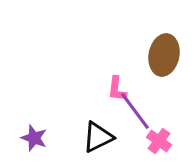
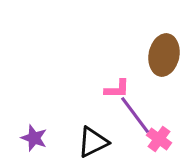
pink L-shape: rotated 96 degrees counterclockwise
purple line: moved 4 px down
black triangle: moved 5 px left, 5 px down
pink cross: moved 2 px up
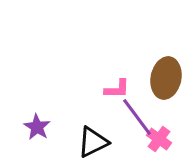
brown ellipse: moved 2 px right, 23 px down
purple line: moved 2 px right, 2 px down
purple star: moved 3 px right, 11 px up; rotated 12 degrees clockwise
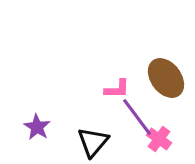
brown ellipse: rotated 48 degrees counterclockwise
black triangle: rotated 24 degrees counterclockwise
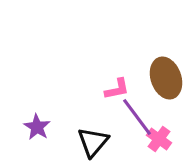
brown ellipse: rotated 18 degrees clockwise
pink L-shape: rotated 12 degrees counterclockwise
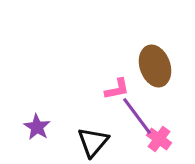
brown ellipse: moved 11 px left, 12 px up
purple line: moved 1 px up
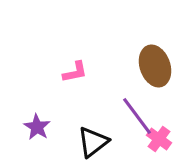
pink L-shape: moved 42 px left, 17 px up
black triangle: rotated 12 degrees clockwise
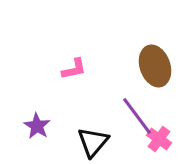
pink L-shape: moved 1 px left, 3 px up
purple star: moved 1 px up
black triangle: rotated 12 degrees counterclockwise
